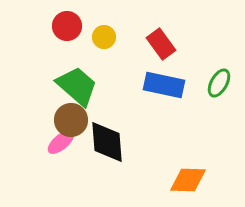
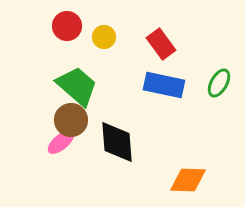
black diamond: moved 10 px right
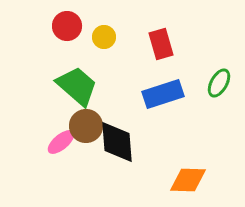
red rectangle: rotated 20 degrees clockwise
blue rectangle: moved 1 px left, 9 px down; rotated 30 degrees counterclockwise
brown circle: moved 15 px right, 6 px down
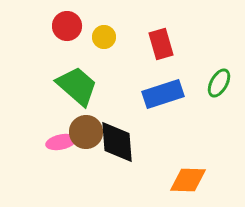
brown circle: moved 6 px down
pink ellipse: rotated 28 degrees clockwise
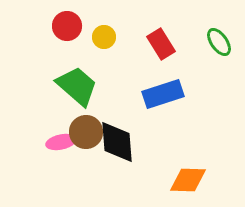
red rectangle: rotated 16 degrees counterclockwise
green ellipse: moved 41 px up; rotated 64 degrees counterclockwise
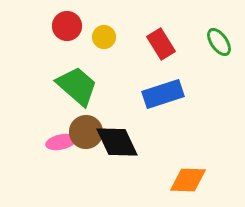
black diamond: rotated 21 degrees counterclockwise
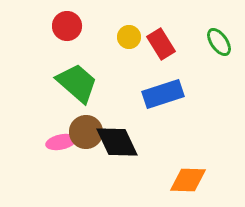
yellow circle: moved 25 px right
green trapezoid: moved 3 px up
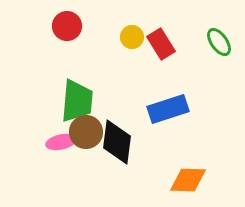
yellow circle: moved 3 px right
green trapezoid: moved 18 px down; rotated 54 degrees clockwise
blue rectangle: moved 5 px right, 15 px down
black diamond: rotated 33 degrees clockwise
